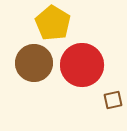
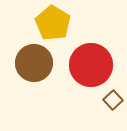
red circle: moved 9 px right
brown square: rotated 30 degrees counterclockwise
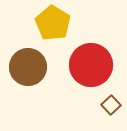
brown circle: moved 6 px left, 4 px down
brown square: moved 2 px left, 5 px down
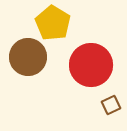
brown circle: moved 10 px up
brown square: rotated 18 degrees clockwise
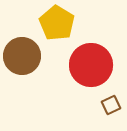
yellow pentagon: moved 4 px right
brown circle: moved 6 px left, 1 px up
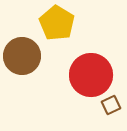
red circle: moved 10 px down
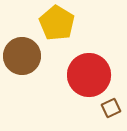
red circle: moved 2 px left
brown square: moved 3 px down
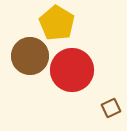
brown circle: moved 8 px right
red circle: moved 17 px left, 5 px up
